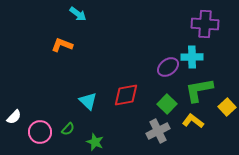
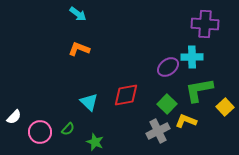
orange L-shape: moved 17 px right, 4 px down
cyan triangle: moved 1 px right, 1 px down
yellow square: moved 2 px left
yellow L-shape: moved 7 px left; rotated 15 degrees counterclockwise
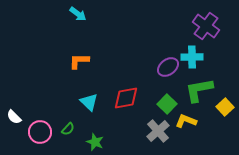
purple cross: moved 1 px right, 2 px down; rotated 32 degrees clockwise
orange L-shape: moved 12 px down; rotated 20 degrees counterclockwise
red diamond: moved 3 px down
white semicircle: rotated 91 degrees clockwise
gray cross: rotated 15 degrees counterclockwise
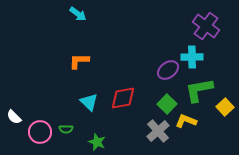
purple ellipse: moved 3 px down
red diamond: moved 3 px left
green semicircle: moved 2 px left; rotated 48 degrees clockwise
green star: moved 2 px right
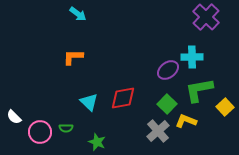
purple cross: moved 9 px up; rotated 8 degrees clockwise
orange L-shape: moved 6 px left, 4 px up
green semicircle: moved 1 px up
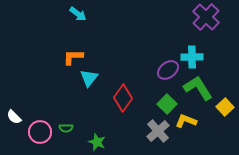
green L-shape: moved 1 px left, 2 px up; rotated 68 degrees clockwise
red diamond: rotated 44 degrees counterclockwise
cyan triangle: moved 24 px up; rotated 24 degrees clockwise
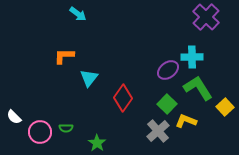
orange L-shape: moved 9 px left, 1 px up
green star: moved 1 px down; rotated 12 degrees clockwise
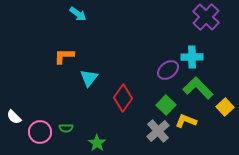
green L-shape: rotated 12 degrees counterclockwise
green square: moved 1 px left, 1 px down
